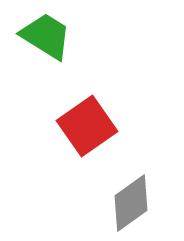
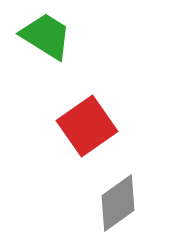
gray diamond: moved 13 px left
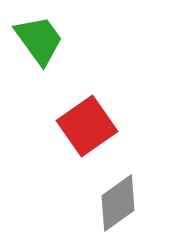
green trapezoid: moved 7 px left, 4 px down; rotated 22 degrees clockwise
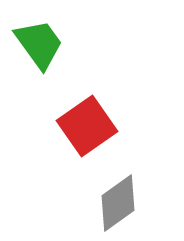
green trapezoid: moved 4 px down
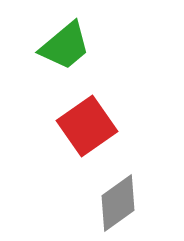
green trapezoid: moved 26 px right, 2 px down; rotated 86 degrees clockwise
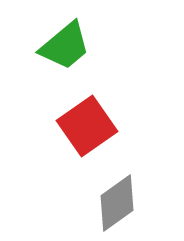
gray diamond: moved 1 px left
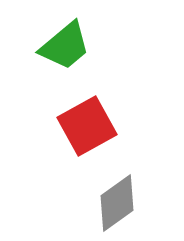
red square: rotated 6 degrees clockwise
